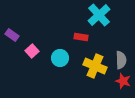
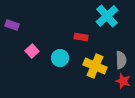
cyan cross: moved 8 px right, 1 px down
purple rectangle: moved 10 px up; rotated 16 degrees counterclockwise
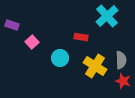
pink square: moved 9 px up
yellow cross: rotated 10 degrees clockwise
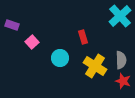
cyan cross: moved 13 px right
red rectangle: moved 2 px right; rotated 64 degrees clockwise
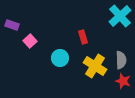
pink square: moved 2 px left, 1 px up
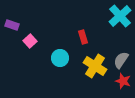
gray semicircle: rotated 144 degrees counterclockwise
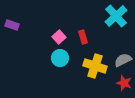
cyan cross: moved 4 px left
pink square: moved 29 px right, 4 px up
gray semicircle: moved 2 px right; rotated 30 degrees clockwise
yellow cross: rotated 15 degrees counterclockwise
red star: moved 1 px right, 2 px down
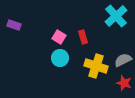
purple rectangle: moved 2 px right
pink square: rotated 16 degrees counterclockwise
yellow cross: moved 1 px right
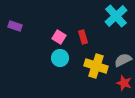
purple rectangle: moved 1 px right, 1 px down
